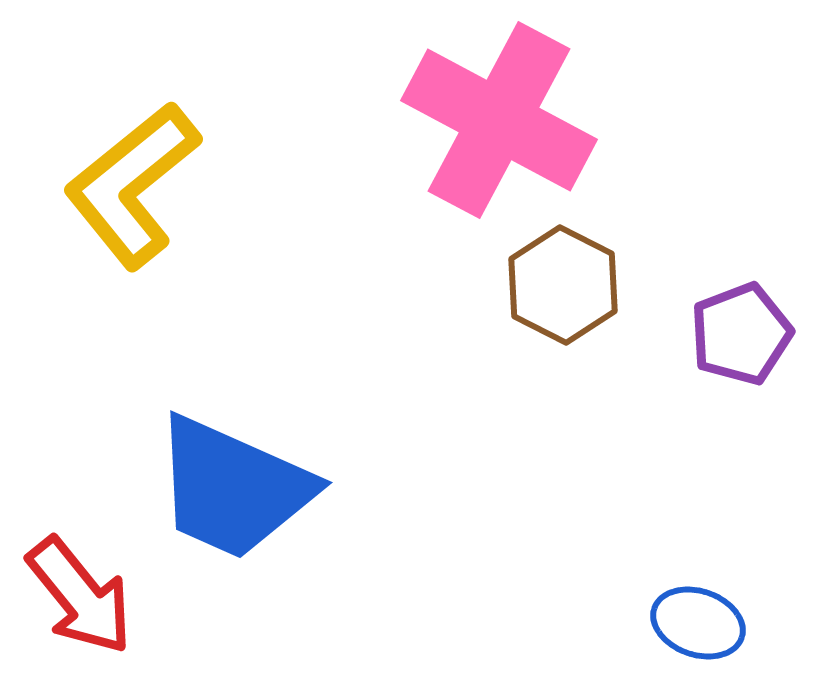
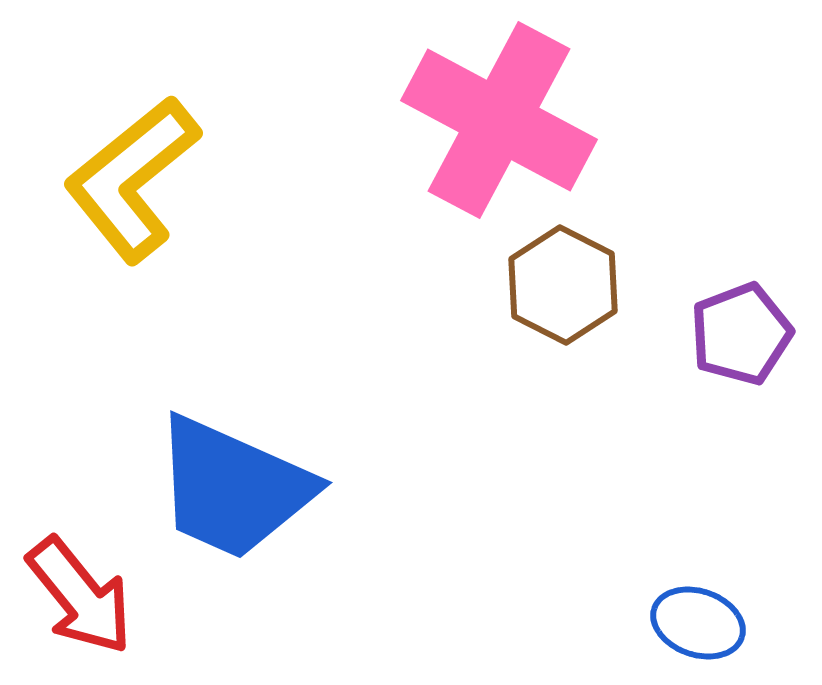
yellow L-shape: moved 6 px up
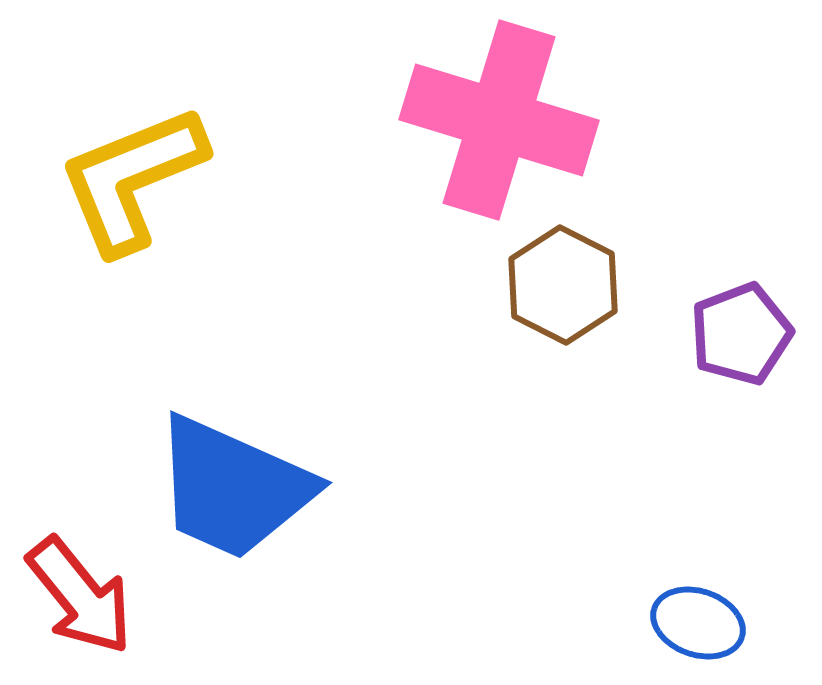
pink cross: rotated 11 degrees counterclockwise
yellow L-shape: rotated 17 degrees clockwise
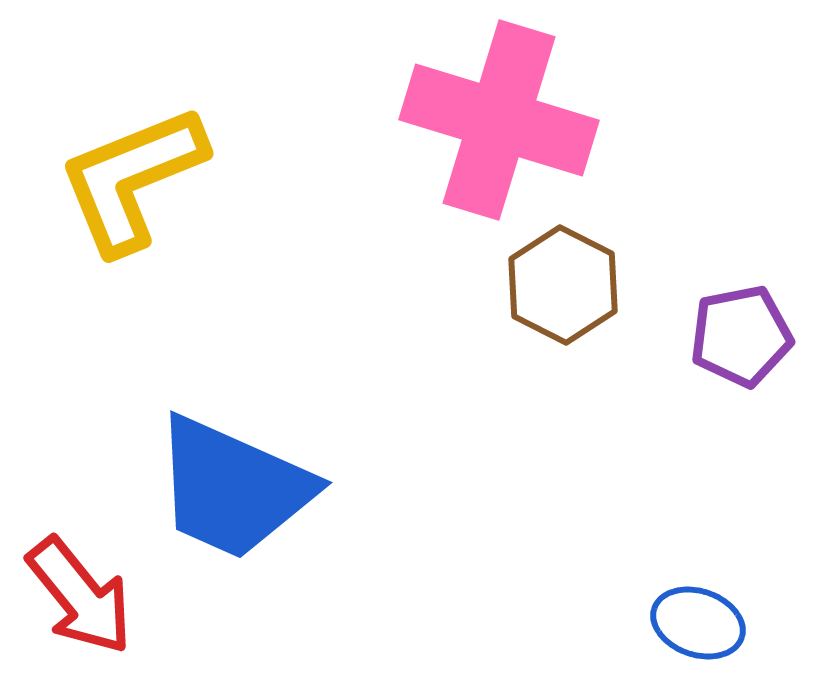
purple pentagon: moved 2 px down; rotated 10 degrees clockwise
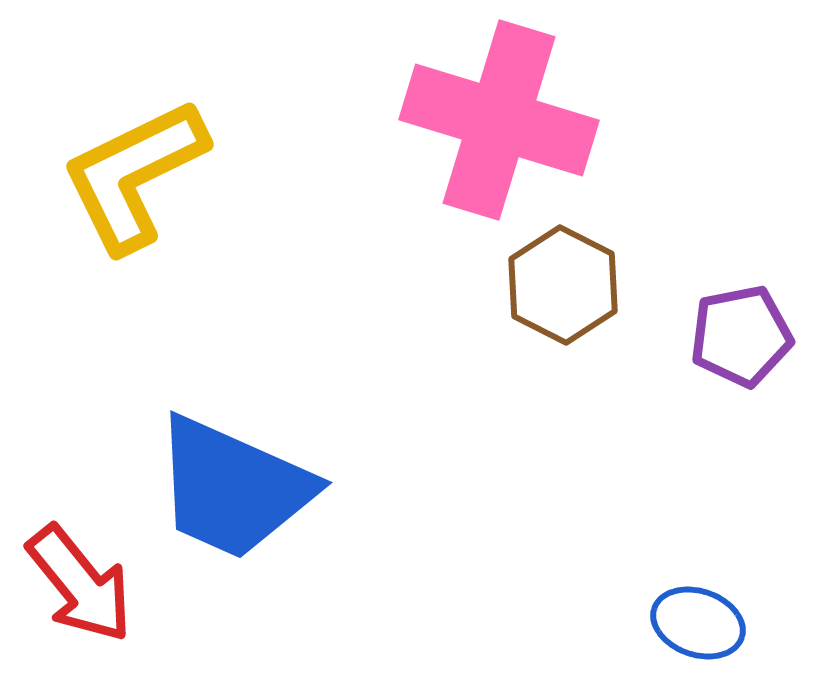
yellow L-shape: moved 2 px right, 4 px up; rotated 4 degrees counterclockwise
red arrow: moved 12 px up
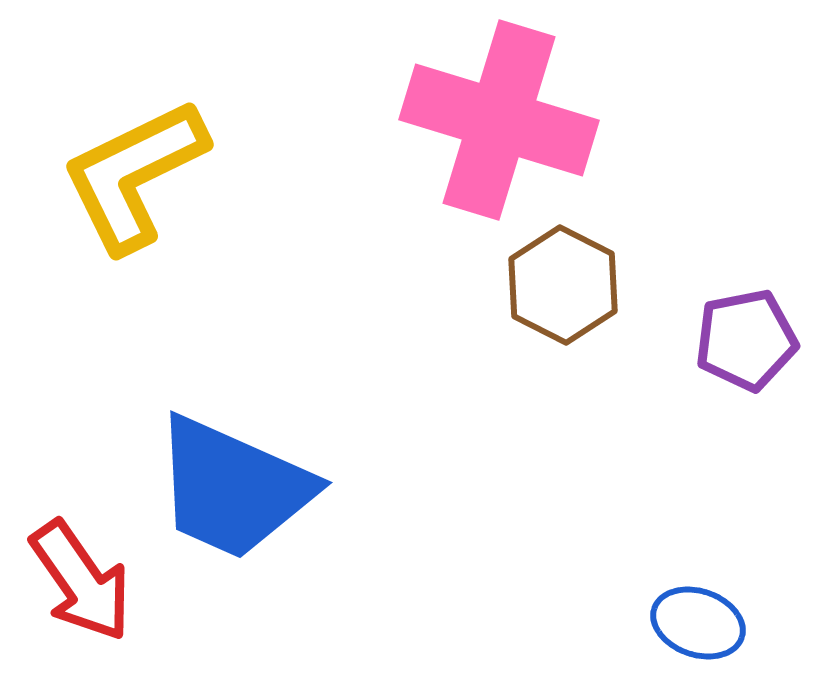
purple pentagon: moved 5 px right, 4 px down
red arrow: moved 1 px right, 3 px up; rotated 4 degrees clockwise
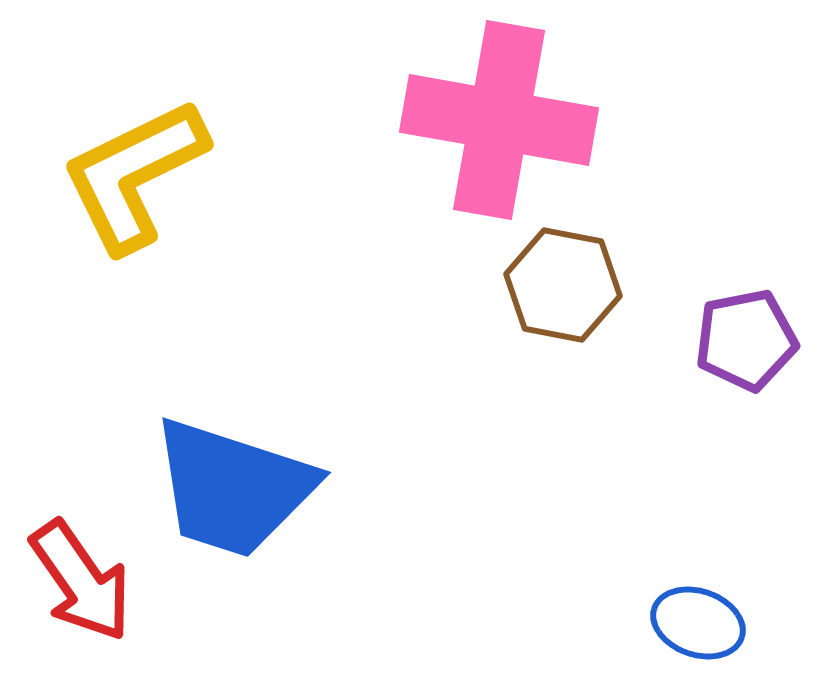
pink cross: rotated 7 degrees counterclockwise
brown hexagon: rotated 16 degrees counterclockwise
blue trapezoid: rotated 6 degrees counterclockwise
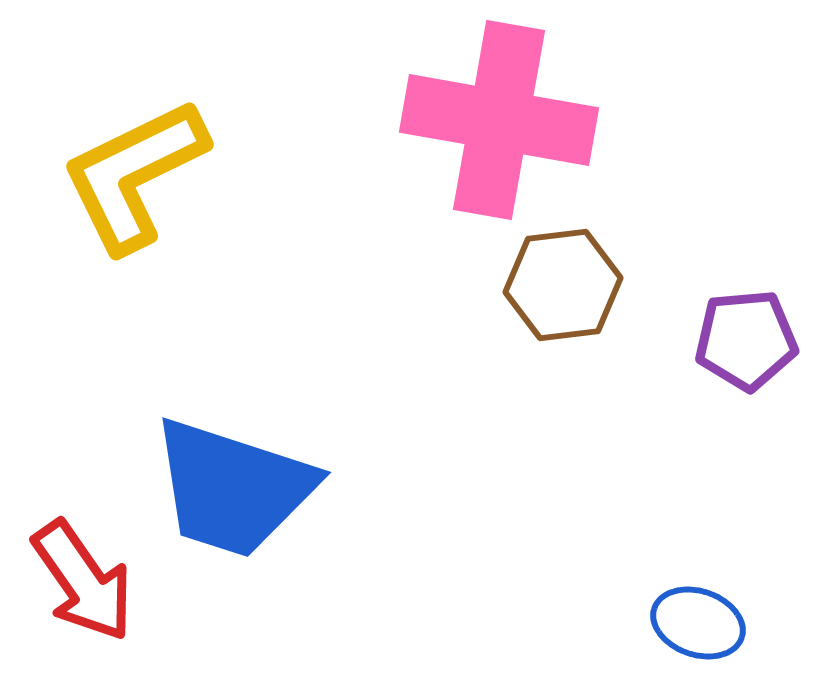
brown hexagon: rotated 18 degrees counterclockwise
purple pentagon: rotated 6 degrees clockwise
red arrow: moved 2 px right
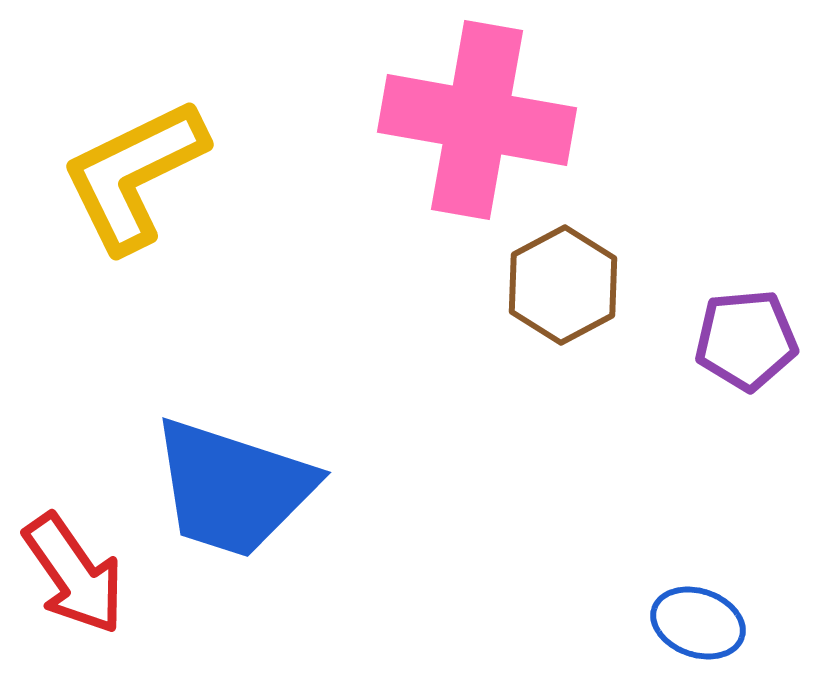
pink cross: moved 22 px left
brown hexagon: rotated 21 degrees counterclockwise
red arrow: moved 9 px left, 7 px up
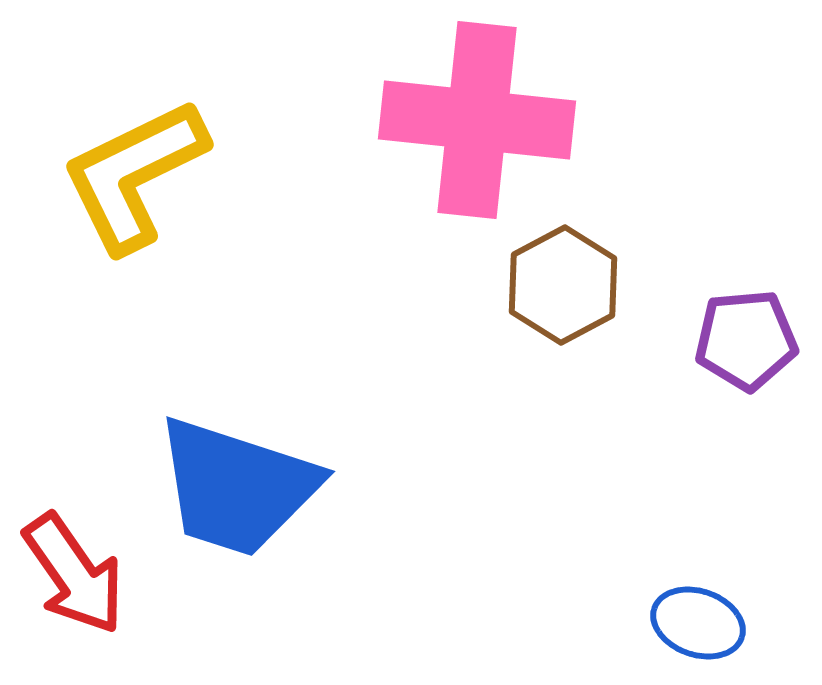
pink cross: rotated 4 degrees counterclockwise
blue trapezoid: moved 4 px right, 1 px up
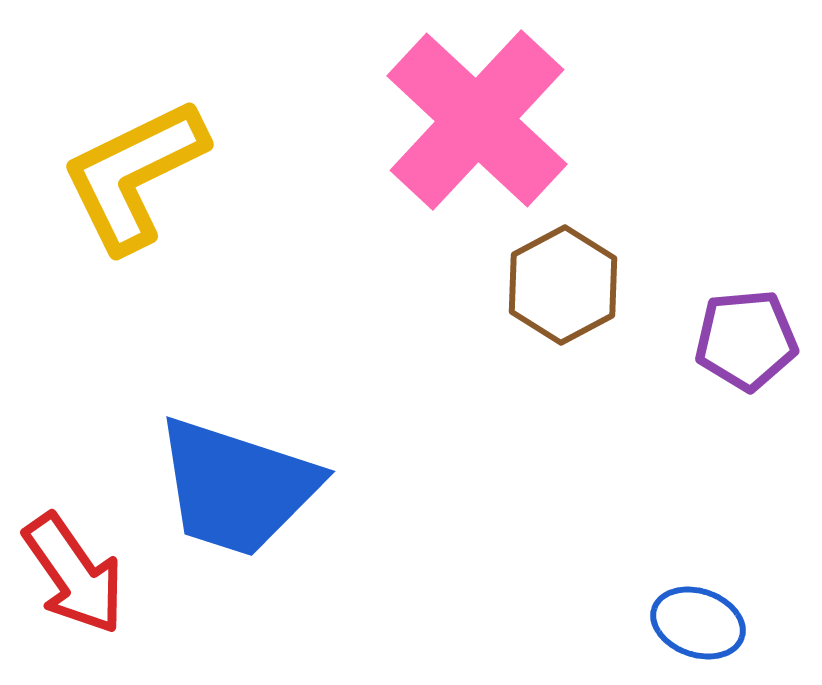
pink cross: rotated 37 degrees clockwise
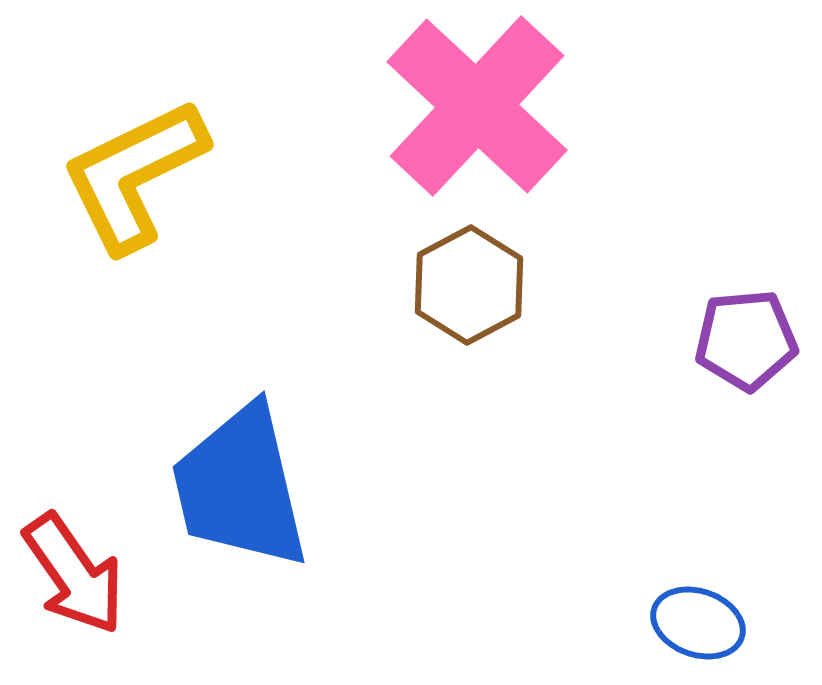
pink cross: moved 14 px up
brown hexagon: moved 94 px left
blue trapezoid: moved 3 px right; rotated 59 degrees clockwise
